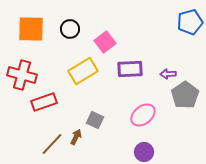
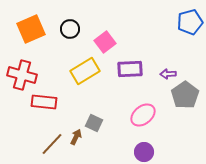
orange square: rotated 24 degrees counterclockwise
yellow rectangle: moved 2 px right
red rectangle: rotated 25 degrees clockwise
gray square: moved 1 px left, 3 px down
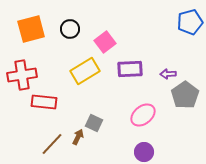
orange square: rotated 8 degrees clockwise
red cross: rotated 24 degrees counterclockwise
brown arrow: moved 2 px right
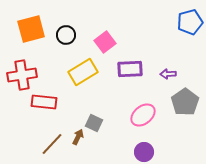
black circle: moved 4 px left, 6 px down
yellow rectangle: moved 2 px left, 1 px down
gray pentagon: moved 7 px down
